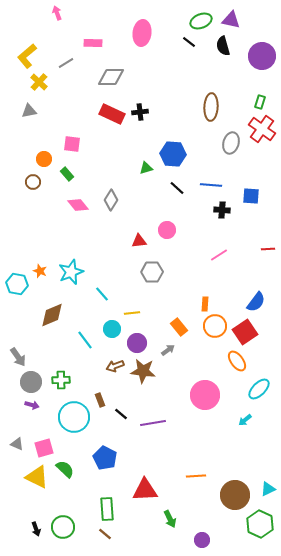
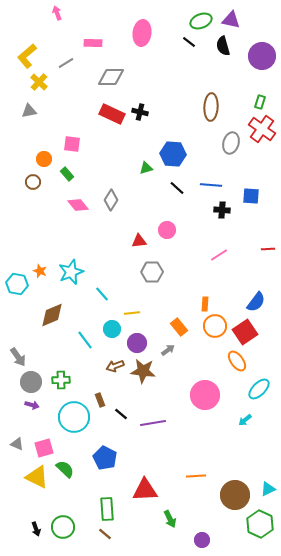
black cross at (140, 112): rotated 21 degrees clockwise
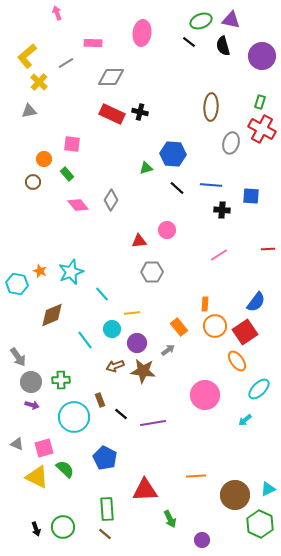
red cross at (262, 129): rotated 8 degrees counterclockwise
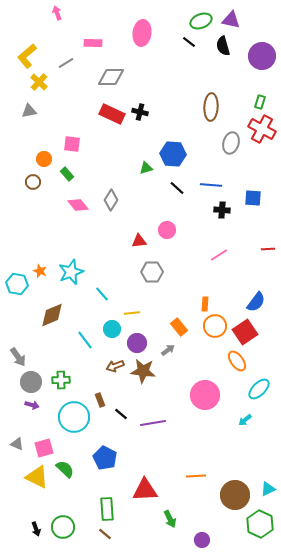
blue square at (251, 196): moved 2 px right, 2 px down
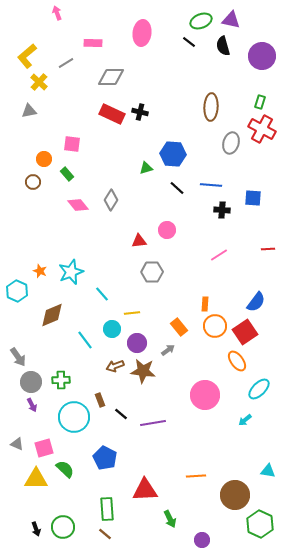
cyan hexagon at (17, 284): moved 7 px down; rotated 15 degrees clockwise
purple arrow at (32, 405): rotated 48 degrees clockwise
yellow triangle at (37, 477): moved 1 px left, 2 px down; rotated 25 degrees counterclockwise
cyan triangle at (268, 489): moved 18 px up; rotated 35 degrees clockwise
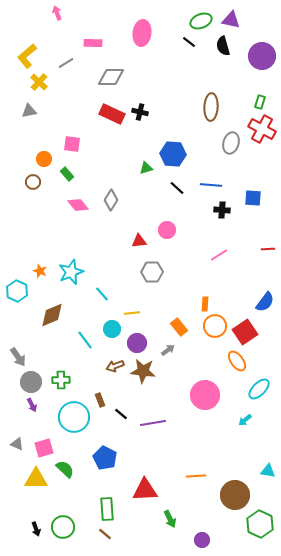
blue semicircle at (256, 302): moved 9 px right
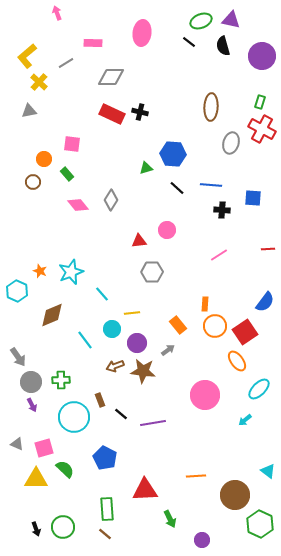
orange rectangle at (179, 327): moved 1 px left, 2 px up
cyan triangle at (268, 471): rotated 28 degrees clockwise
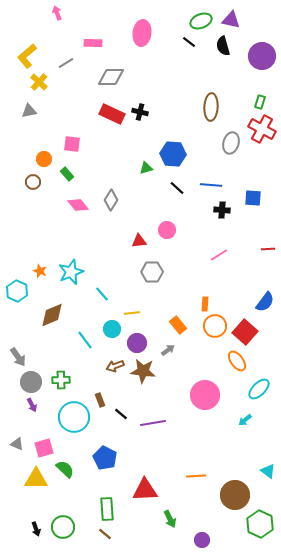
red square at (245, 332): rotated 15 degrees counterclockwise
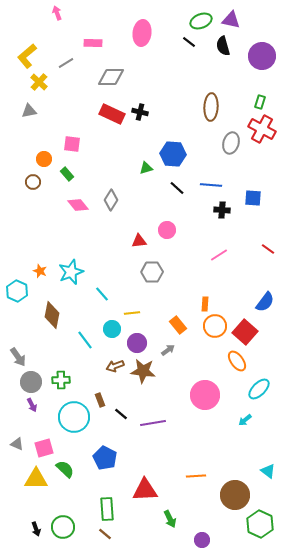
red line at (268, 249): rotated 40 degrees clockwise
brown diamond at (52, 315): rotated 56 degrees counterclockwise
